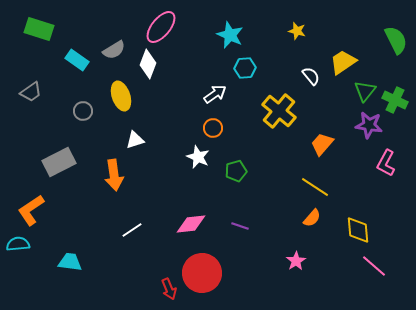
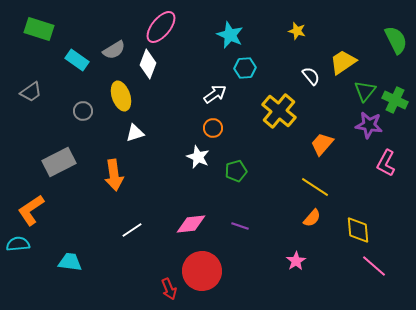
white triangle: moved 7 px up
red circle: moved 2 px up
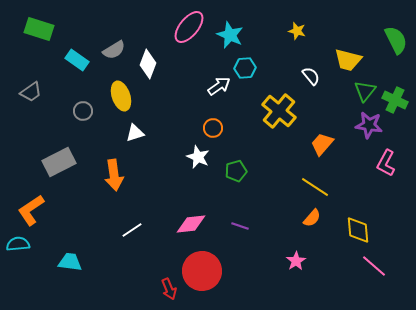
pink ellipse: moved 28 px right
yellow trapezoid: moved 5 px right, 2 px up; rotated 132 degrees counterclockwise
white arrow: moved 4 px right, 8 px up
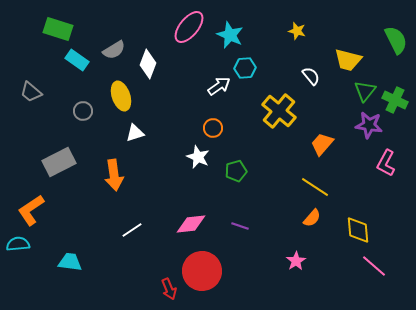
green rectangle: moved 19 px right
gray trapezoid: rotated 75 degrees clockwise
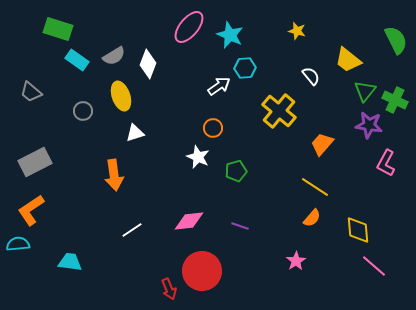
gray semicircle: moved 6 px down
yellow trapezoid: rotated 24 degrees clockwise
gray rectangle: moved 24 px left
pink diamond: moved 2 px left, 3 px up
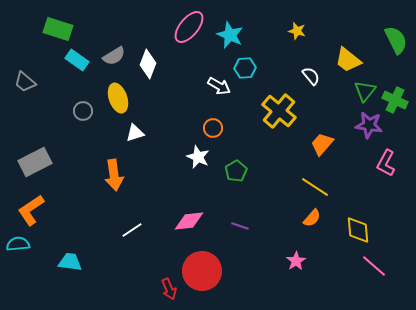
white arrow: rotated 65 degrees clockwise
gray trapezoid: moved 6 px left, 10 px up
yellow ellipse: moved 3 px left, 2 px down
green pentagon: rotated 15 degrees counterclockwise
